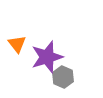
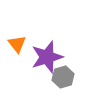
gray hexagon: rotated 20 degrees clockwise
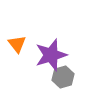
purple star: moved 4 px right, 2 px up
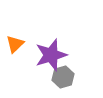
orange triangle: moved 2 px left; rotated 24 degrees clockwise
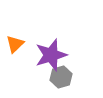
gray hexagon: moved 2 px left
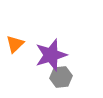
gray hexagon: rotated 10 degrees clockwise
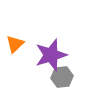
gray hexagon: moved 1 px right
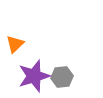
purple star: moved 17 px left, 21 px down
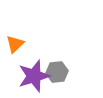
gray hexagon: moved 5 px left, 5 px up
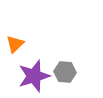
gray hexagon: moved 8 px right; rotated 10 degrees clockwise
